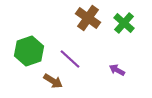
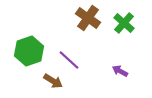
purple line: moved 1 px left, 1 px down
purple arrow: moved 3 px right, 1 px down
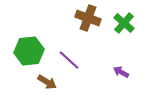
brown cross: rotated 15 degrees counterclockwise
green hexagon: rotated 12 degrees clockwise
purple arrow: moved 1 px right, 1 px down
brown arrow: moved 6 px left, 1 px down
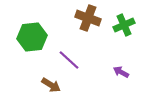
green cross: moved 2 px down; rotated 25 degrees clockwise
green hexagon: moved 3 px right, 14 px up
brown arrow: moved 4 px right, 3 px down
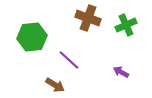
green cross: moved 2 px right
brown arrow: moved 4 px right
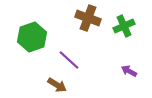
green cross: moved 2 px left, 1 px down
green hexagon: rotated 12 degrees counterclockwise
purple arrow: moved 8 px right, 1 px up
brown arrow: moved 2 px right
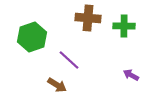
brown cross: rotated 15 degrees counterclockwise
green cross: rotated 25 degrees clockwise
purple arrow: moved 2 px right, 4 px down
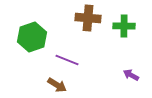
purple line: moved 2 px left; rotated 20 degrees counterclockwise
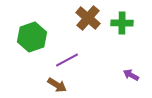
brown cross: rotated 35 degrees clockwise
green cross: moved 2 px left, 3 px up
purple line: rotated 50 degrees counterclockwise
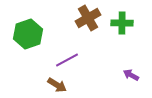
brown cross: rotated 20 degrees clockwise
green hexagon: moved 4 px left, 3 px up
